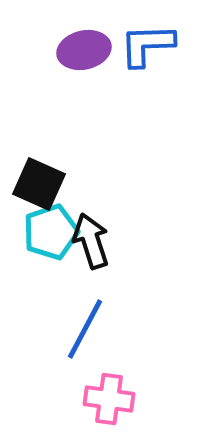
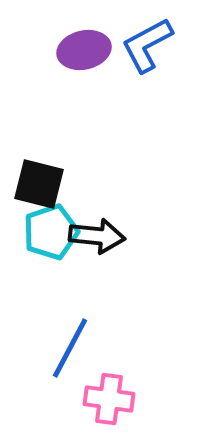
blue L-shape: rotated 26 degrees counterclockwise
black square: rotated 10 degrees counterclockwise
black arrow: moved 6 px right, 5 px up; rotated 114 degrees clockwise
blue line: moved 15 px left, 19 px down
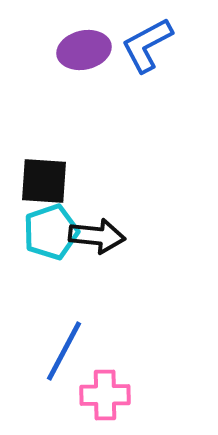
black square: moved 5 px right, 3 px up; rotated 10 degrees counterclockwise
blue line: moved 6 px left, 3 px down
pink cross: moved 4 px left, 4 px up; rotated 9 degrees counterclockwise
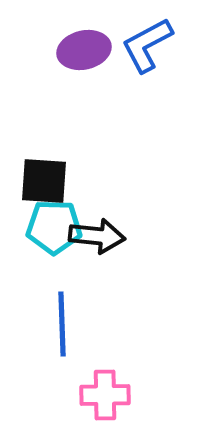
cyan pentagon: moved 3 px right, 5 px up; rotated 20 degrees clockwise
blue line: moved 2 px left, 27 px up; rotated 30 degrees counterclockwise
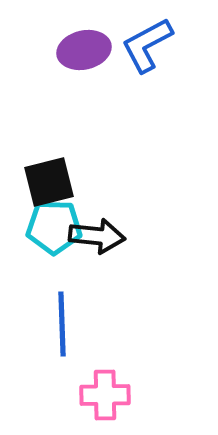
black square: moved 5 px right, 1 px down; rotated 18 degrees counterclockwise
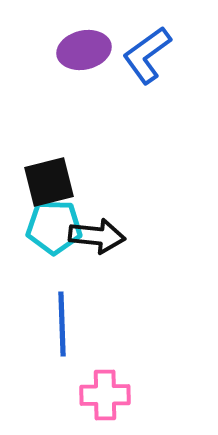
blue L-shape: moved 10 px down; rotated 8 degrees counterclockwise
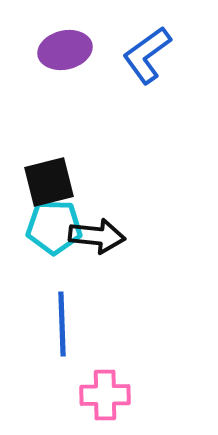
purple ellipse: moved 19 px left
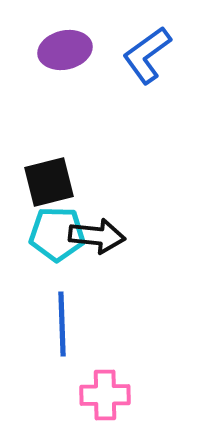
cyan pentagon: moved 3 px right, 7 px down
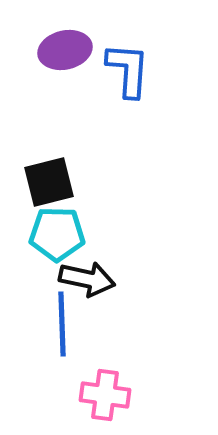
blue L-shape: moved 19 px left, 15 px down; rotated 130 degrees clockwise
black arrow: moved 10 px left, 43 px down; rotated 6 degrees clockwise
pink cross: rotated 9 degrees clockwise
